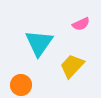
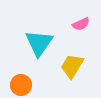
yellow trapezoid: rotated 12 degrees counterclockwise
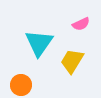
yellow trapezoid: moved 5 px up
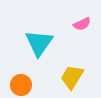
pink semicircle: moved 1 px right
yellow trapezoid: moved 16 px down
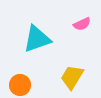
cyan triangle: moved 2 px left, 4 px up; rotated 36 degrees clockwise
orange circle: moved 1 px left
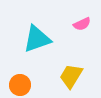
yellow trapezoid: moved 1 px left, 1 px up
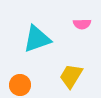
pink semicircle: rotated 24 degrees clockwise
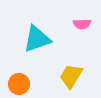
orange circle: moved 1 px left, 1 px up
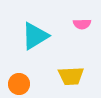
cyan triangle: moved 2 px left, 3 px up; rotated 12 degrees counterclockwise
yellow trapezoid: rotated 124 degrees counterclockwise
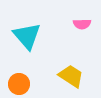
cyan triangle: moved 8 px left; rotated 40 degrees counterclockwise
yellow trapezoid: rotated 144 degrees counterclockwise
